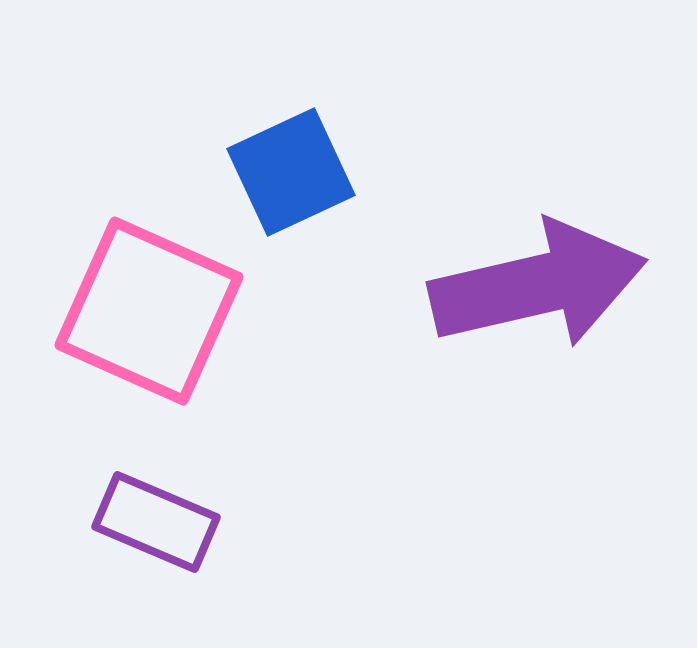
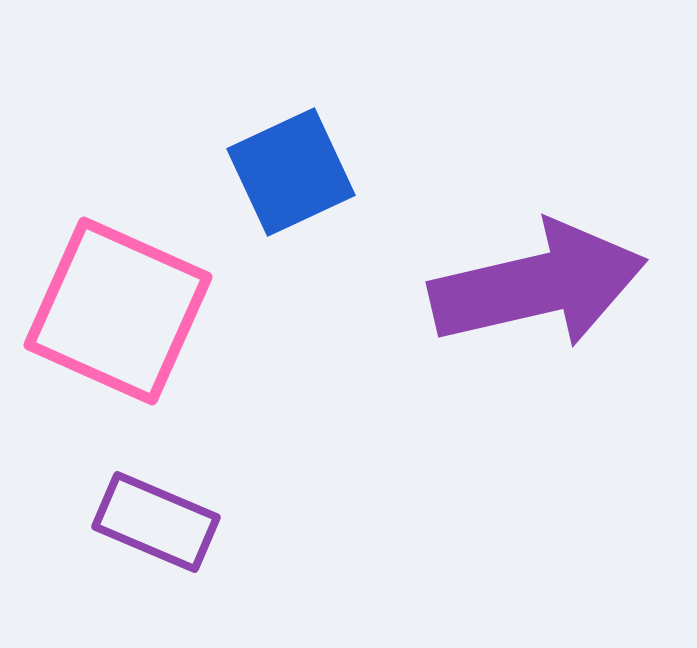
pink square: moved 31 px left
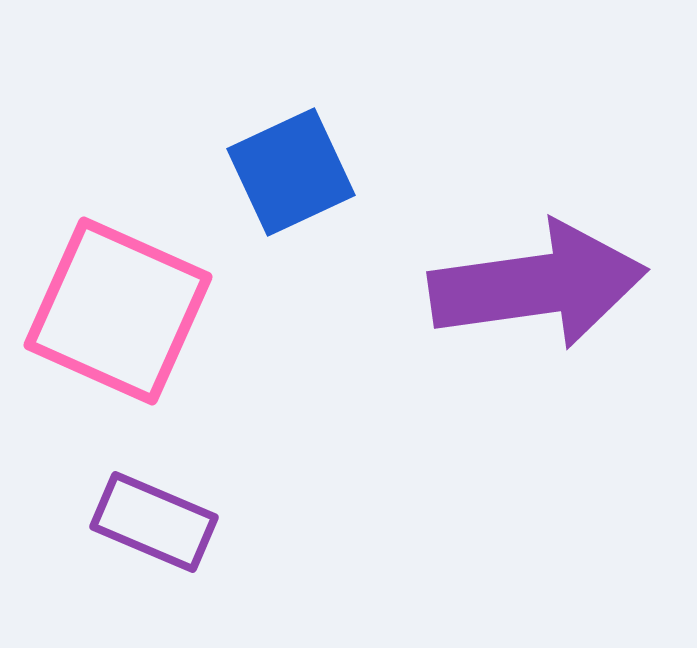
purple arrow: rotated 5 degrees clockwise
purple rectangle: moved 2 px left
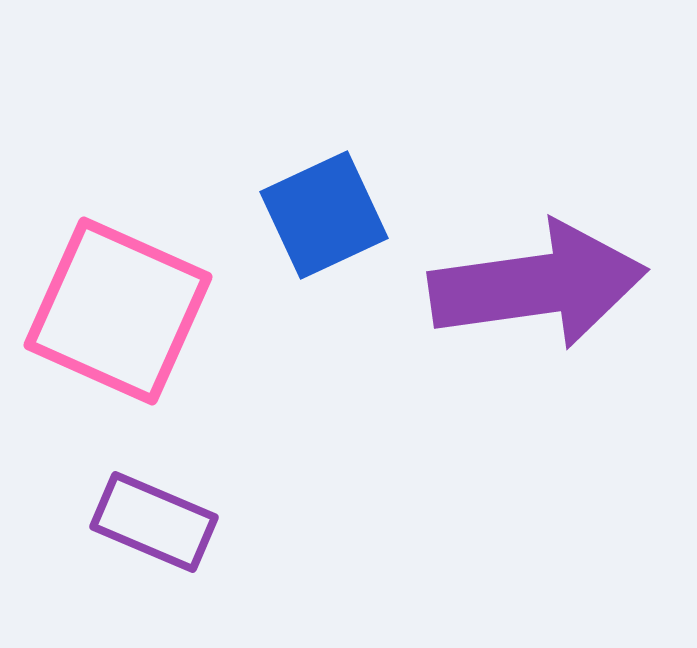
blue square: moved 33 px right, 43 px down
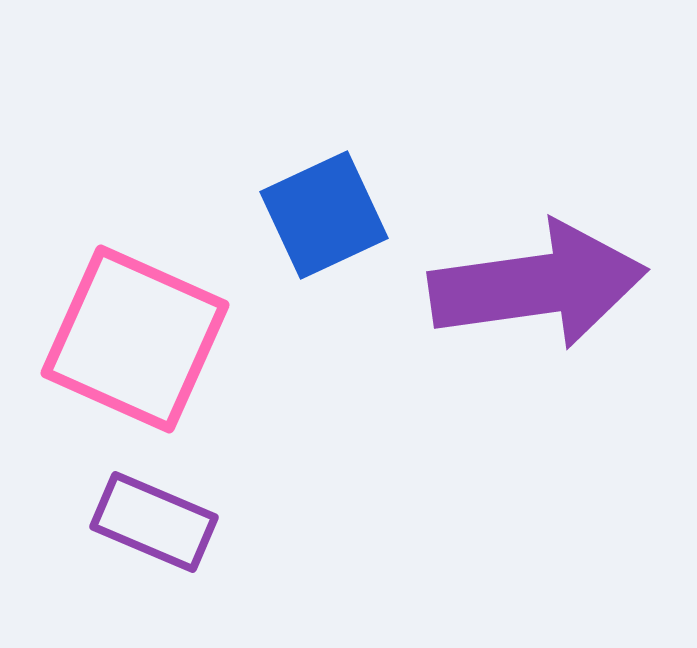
pink square: moved 17 px right, 28 px down
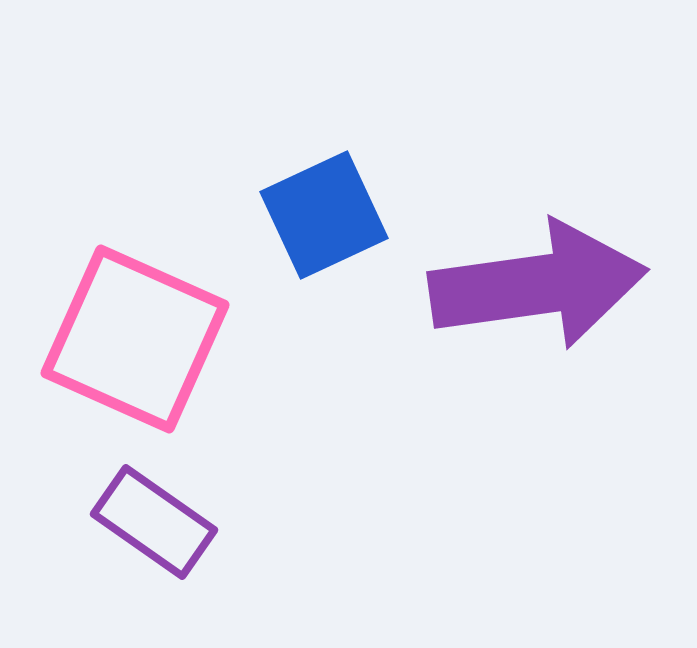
purple rectangle: rotated 12 degrees clockwise
